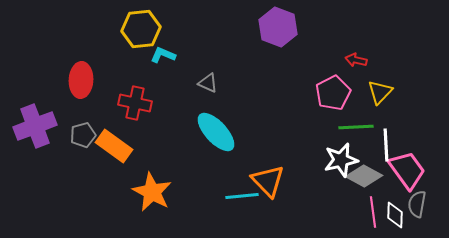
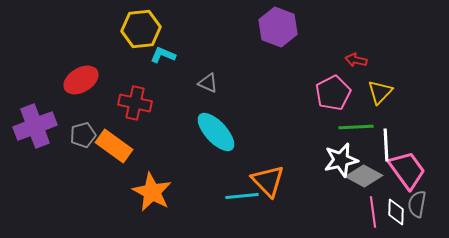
red ellipse: rotated 56 degrees clockwise
white diamond: moved 1 px right, 3 px up
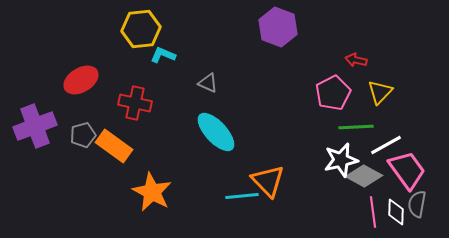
white line: rotated 64 degrees clockwise
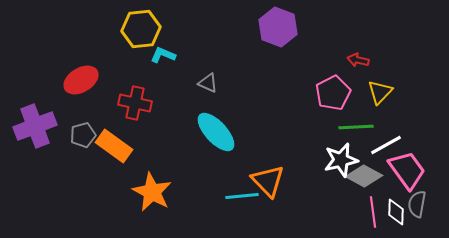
red arrow: moved 2 px right
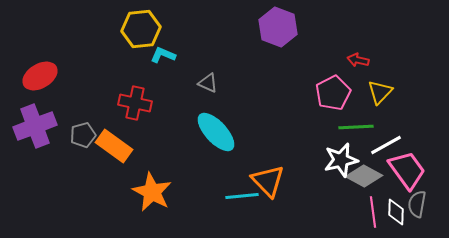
red ellipse: moved 41 px left, 4 px up
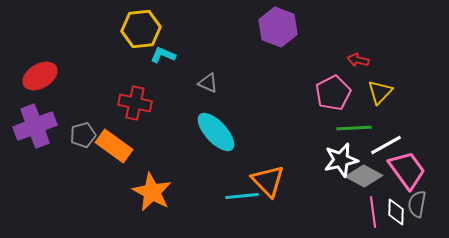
green line: moved 2 px left, 1 px down
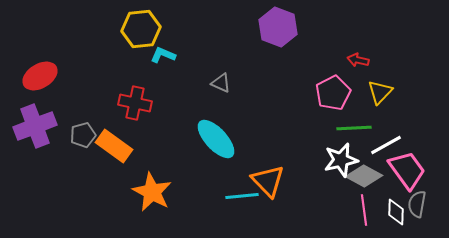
gray triangle: moved 13 px right
cyan ellipse: moved 7 px down
pink line: moved 9 px left, 2 px up
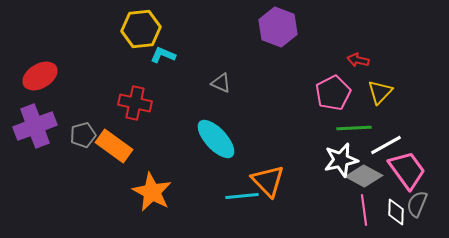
gray semicircle: rotated 12 degrees clockwise
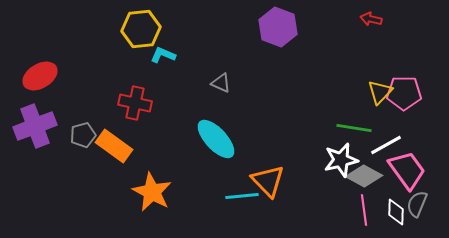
red arrow: moved 13 px right, 41 px up
pink pentagon: moved 71 px right; rotated 28 degrees clockwise
green line: rotated 12 degrees clockwise
